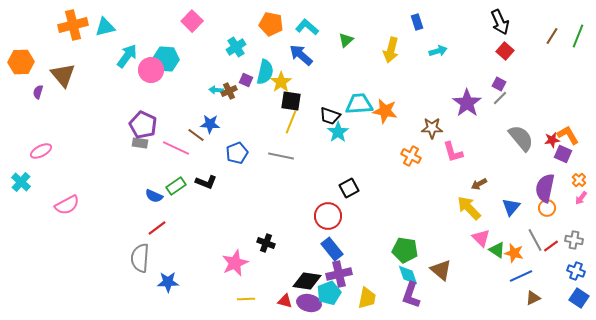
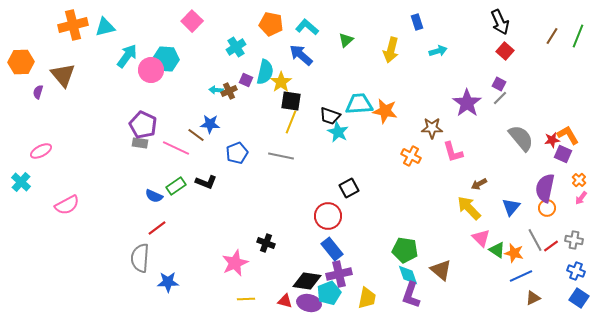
cyan star at (338, 132): rotated 10 degrees counterclockwise
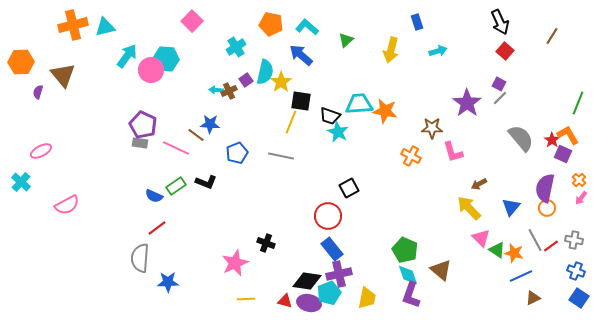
green line at (578, 36): moved 67 px down
purple square at (246, 80): rotated 32 degrees clockwise
black square at (291, 101): moved 10 px right
red star at (552, 140): rotated 28 degrees counterclockwise
green pentagon at (405, 250): rotated 15 degrees clockwise
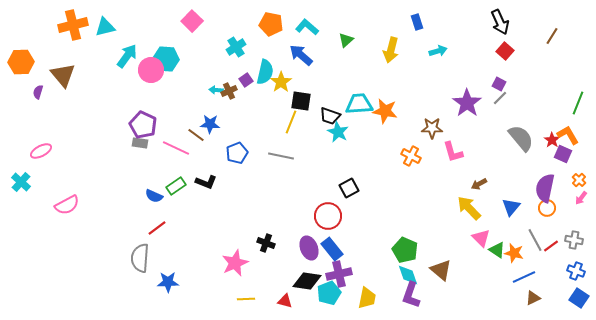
blue line at (521, 276): moved 3 px right, 1 px down
purple ellipse at (309, 303): moved 55 px up; rotated 55 degrees clockwise
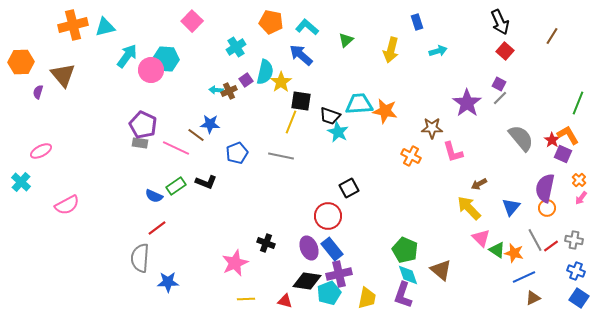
orange pentagon at (271, 24): moved 2 px up
purple L-shape at (411, 295): moved 8 px left
